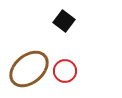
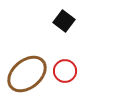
brown ellipse: moved 2 px left, 5 px down
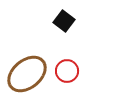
red circle: moved 2 px right
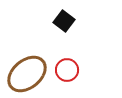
red circle: moved 1 px up
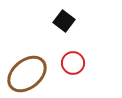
red circle: moved 6 px right, 7 px up
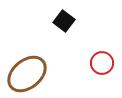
red circle: moved 29 px right
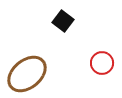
black square: moved 1 px left
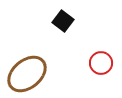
red circle: moved 1 px left
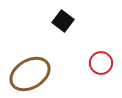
brown ellipse: moved 3 px right; rotated 9 degrees clockwise
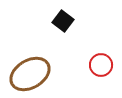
red circle: moved 2 px down
